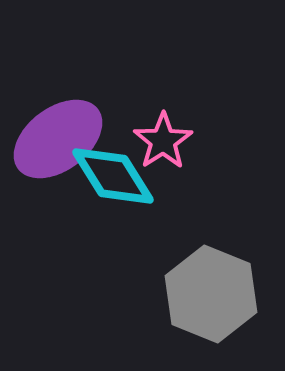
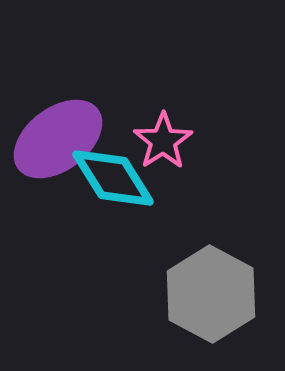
cyan diamond: moved 2 px down
gray hexagon: rotated 6 degrees clockwise
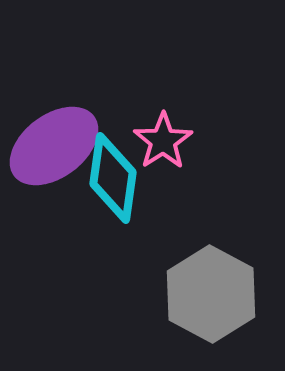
purple ellipse: moved 4 px left, 7 px down
cyan diamond: rotated 40 degrees clockwise
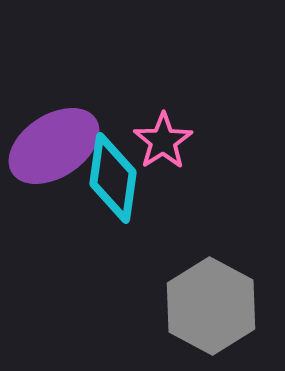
purple ellipse: rotated 4 degrees clockwise
gray hexagon: moved 12 px down
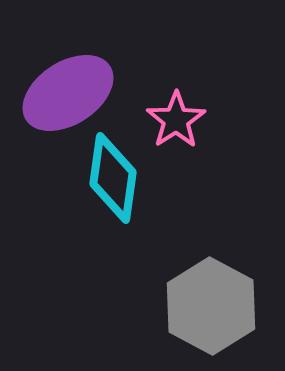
pink star: moved 13 px right, 21 px up
purple ellipse: moved 14 px right, 53 px up
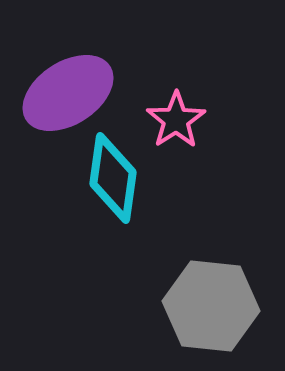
gray hexagon: rotated 22 degrees counterclockwise
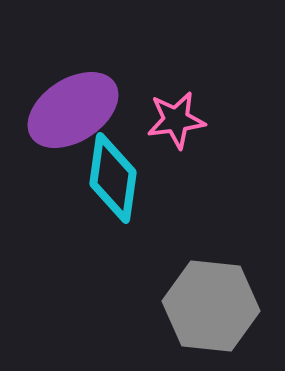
purple ellipse: moved 5 px right, 17 px down
pink star: rotated 26 degrees clockwise
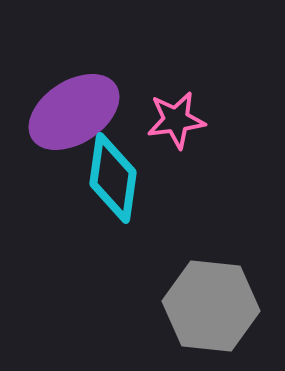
purple ellipse: moved 1 px right, 2 px down
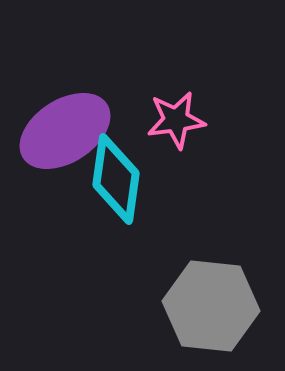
purple ellipse: moved 9 px left, 19 px down
cyan diamond: moved 3 px right, 1 px down
